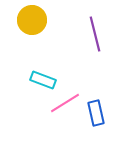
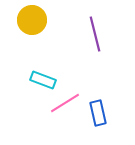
blue rectangle: moved 2 px right
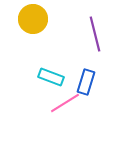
yellow circle: moved 1 px right, 1 px up
cyan rectangle: moved 8 px right, 3 px up
blue rectangle: moved 12 px left, 31 px up; rotated 30 degrees clockwise
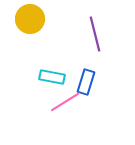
yellow circle: moved 3 px left
cyan rectangle: moved 1 px right; rotated 10 degrees counterclockwise
pink line: moved 1 px up
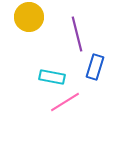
yellow circle: moved 1 px left, 2 px up
purple line: moved 18 px left
blue rectangle: moved 9 px right, 15 px up
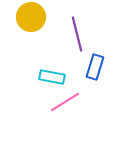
yellow circle: moved 2 px right
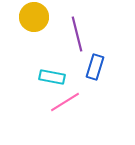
yellow circle: moved 3 px right
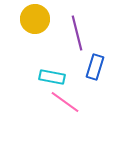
yellow circle: moved 1 px right, 2 px down
purple line: moved 1 px up
pink line: rotated 68 degrees clockwise
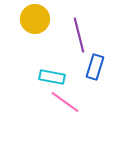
purple line: moved 2 px right, 2 px down
